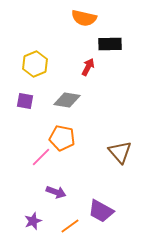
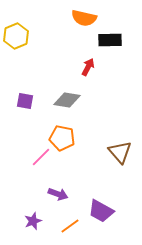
black rectangle: moved 4 px up
yellow hexagon: moved 19 px left, 28 px up
purple arrow: moved 2 px right, 2 px down
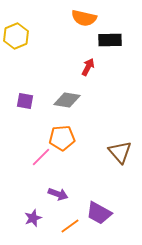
orange pentagon: rotated 15 degrees counterclockwise
purple trapezoid: moved 2 px left, 2 px down
purple star: moved 3 px up
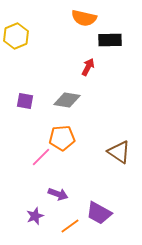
brown triangle: moved 1 px left; rotated 15 degrees counterclockwise
purple star: moved 2 px right, 2 px up
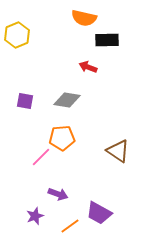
yellow hexagon: moved 1 px right, 1 px up
black rectangle: moved 3 px left
red arrow: rotated 96 degrees counterclockwise
brown triangle: moved 1 px left, 1 px up
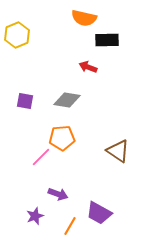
orange line: rotated 24 degrees counterclockwise
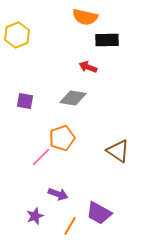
orange semicircle: moved 1 px right, 1 px up
gray diamond: moved 6 px right, 2 px up
orange pentagon: rotated 15 degrees counterclockwise
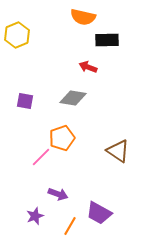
orange semicircle: moved 2 px left
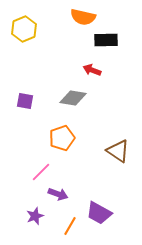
yellow hexagon: moved 7 px right, 6 px up
black rectangle: moved 1 px left
red arrow: moved 4 px right, 3 px down
pink line: moved 15 px down
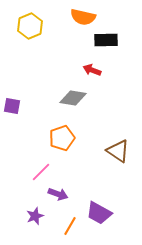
yellow hexagon: moved 6 px right, 3 px up
purple square: moved 13 px left, 5 px down
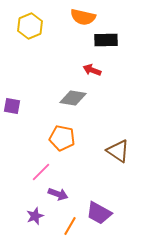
orange pentagon: rotated 30 degrees clockwise
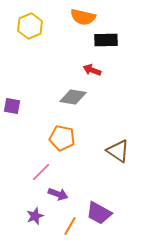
gray diamond: moved 1 px up
